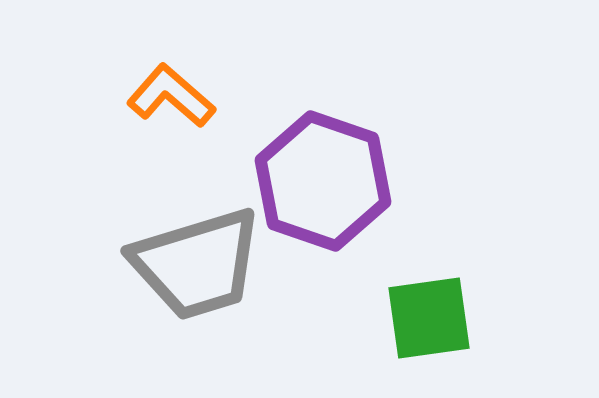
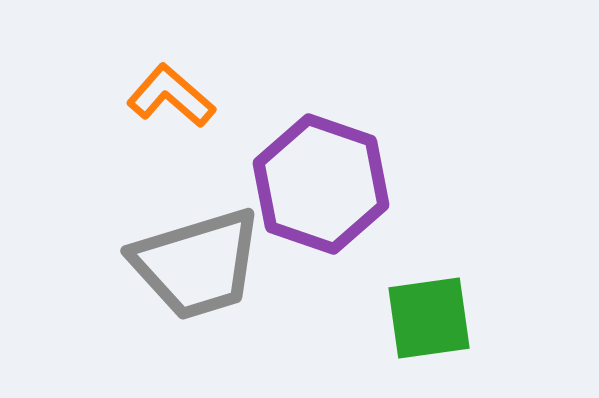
purple hexagon: moved 2 px left, 3 px down
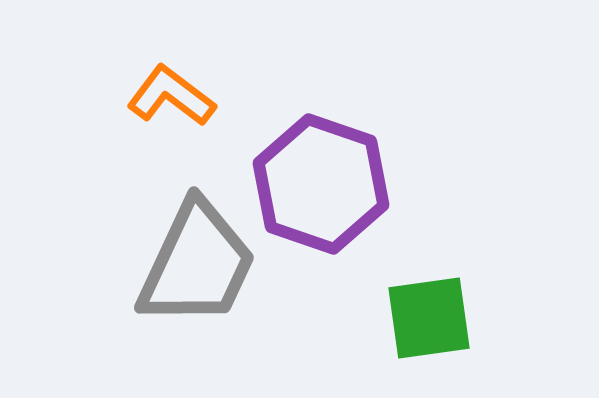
orange L-shape: rotated 4 degrees counterclockwise
gray trapezoid: rotated 48 degrees counterclockwise
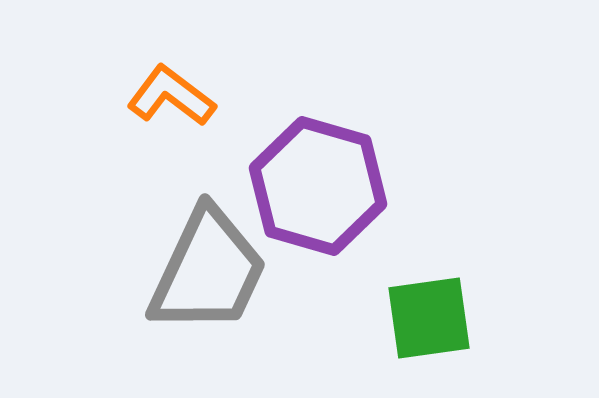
purple hexagon: moved 3 px left, 2 px down; rotated 3 degrees counterclockwise
gray trapezoid: moved 11 px right, 7 px down
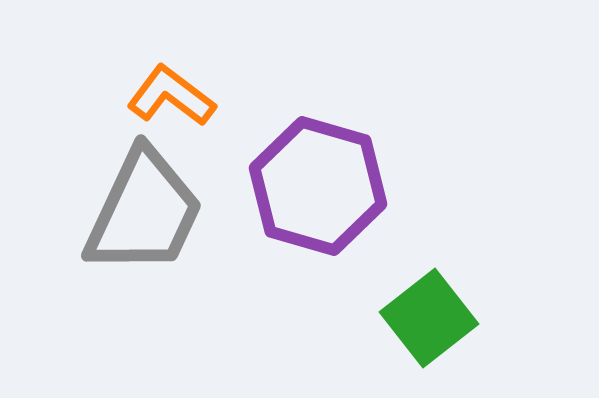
gray trapezoid: moved 64 px left, 59 px up
green square: rotated 30 degrees counterclockwise
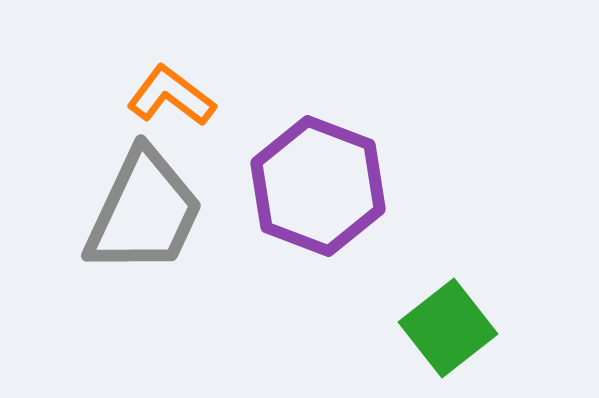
purple hexagon: rotated 5 degrees clockwise
green square: moved 19 px right, 10 px down
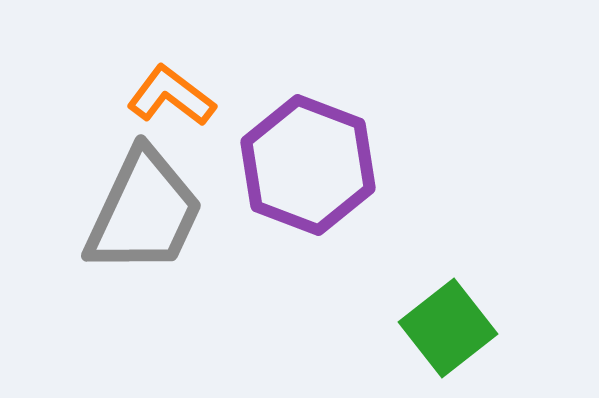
purple hexagon: moved 10 px left, 21 px up
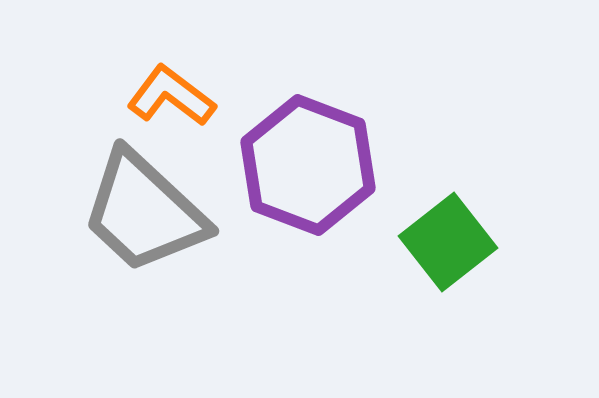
gray trapezoid: rotated 108 degrees clockwise
green square: moved 86 px up
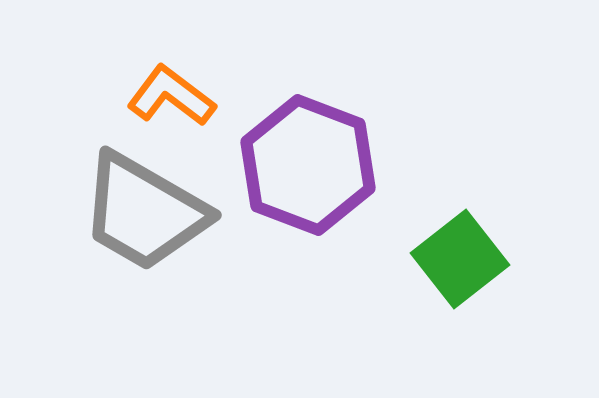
gray trapezoid: rotated 13 degrees counterclockwise
green square: moved 12 px right, 17 px down
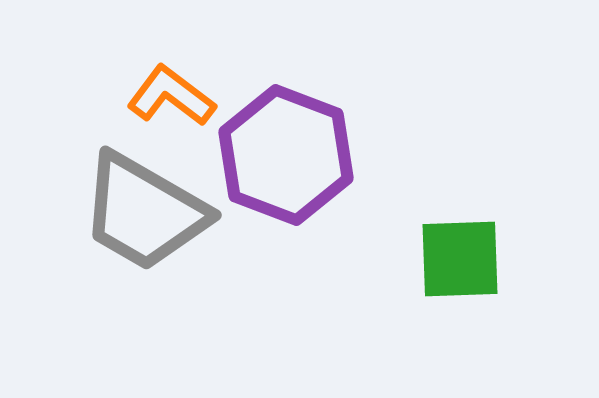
purple hexagon: moved 22 px left, 10 px up
green square: rotated 36 degrees clockwise
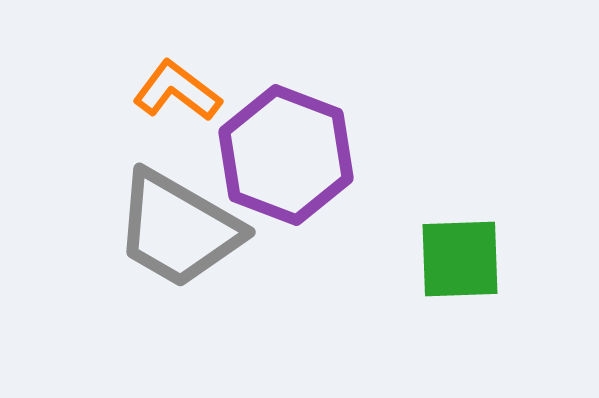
orange L-shape: moved 6 px right, 5 px up
gray trapezoid: moved 34 px right, 17 px down
